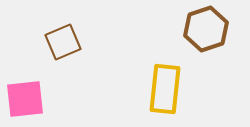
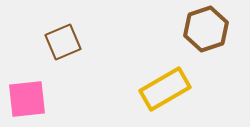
yellow rectangle: rotated 54 degrees clockwise
pink square: moved 2 px right
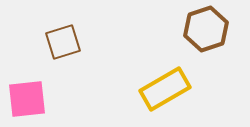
brown square: rotated 6 degrees clockwise
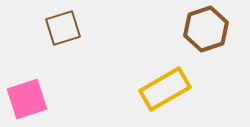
brown square: moved 14 px up
pink square: rotated 12 degrees counterclockwise
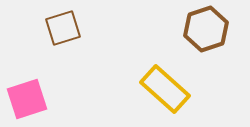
yellow rectangle: rotated 72 degrees clockwise
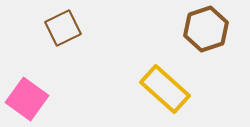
brown square: rotated 9 degrees counterclockwise
pink square: rotated 36 degrees counterclockwise
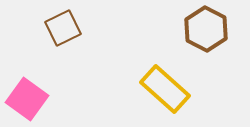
brown hexagon: rotated 15 degrees counterclockwise
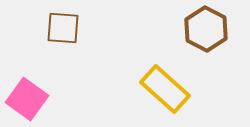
brown square: rotated 30 degrees clockwise
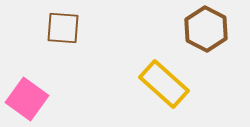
yellow rectangle: moved 1 px left, 5 px up
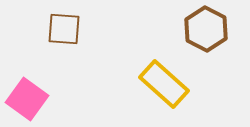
brown square: moved 1 px right, 1 px down
